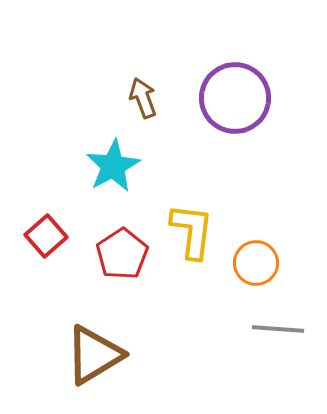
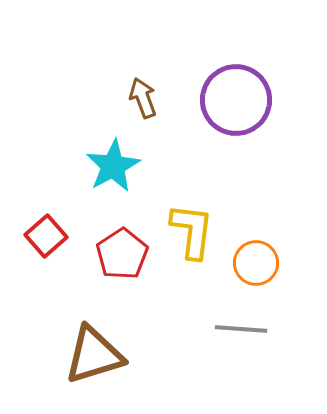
purple circle: moved 1 px right, 2 px down
gray line: moved 37 px left
brown triangle: rotated 14 degrees clockwise
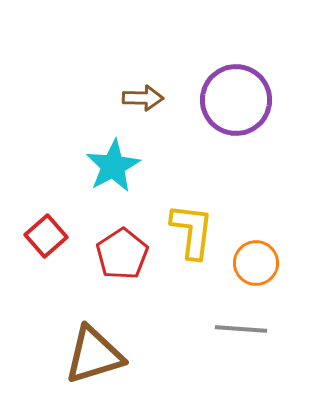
brown arrow: rotated 111 degrees clockwise
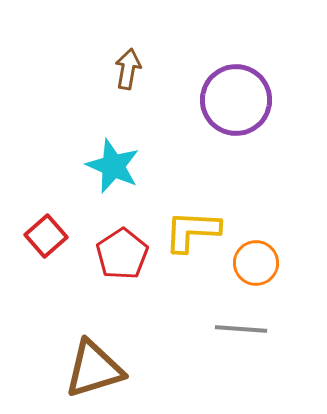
brown arrow: moved 15 px left, 29 px up; rotated 81 degrees counterclockwise
cyan star: rotated 20 degrees counterclockwise
yellow L-shape: rotated 94 degrees counterclockwise
brown triangle: moved 14 px down
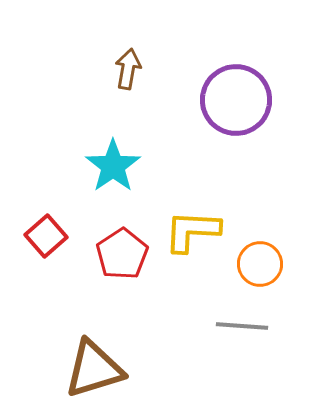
cyan star: rotated 14 degrees clockwise
orange circle: moved 4 px right, 1 px down
gray line: moved 1 px right, 3 px up
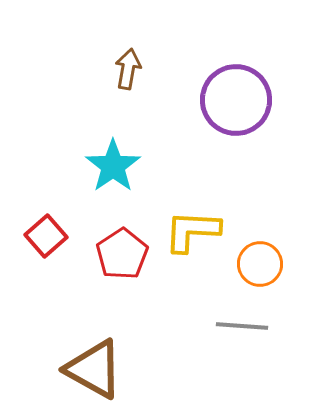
brown triangle: rotated 46 degrees clockwise
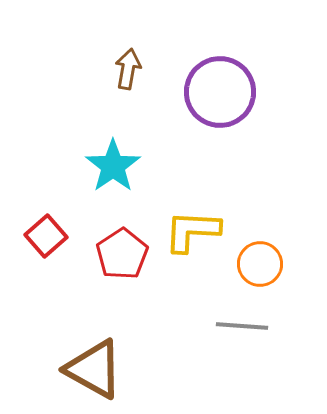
purple circle: moved 16 px left, 8 px up
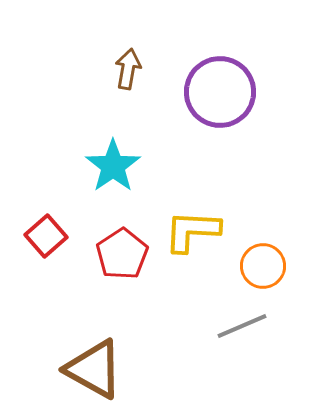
orange circle: moved 3 px right, 2 px down
gray line: rotated 27 degrees counterclockwise
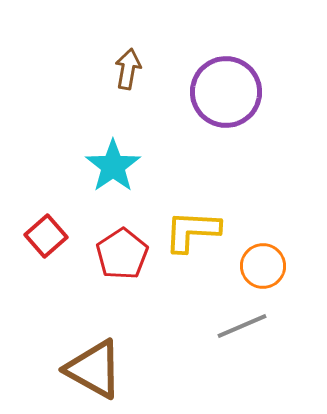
purple circle: moved 6 px right
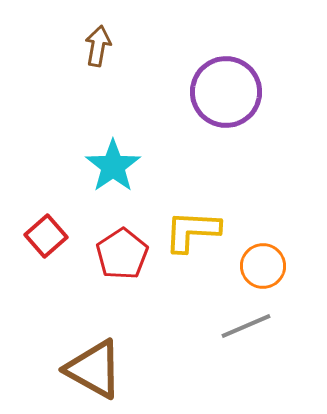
brown arrow: moved 30 px left, 23 px up
gray line: moved 4 px right
